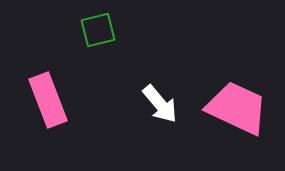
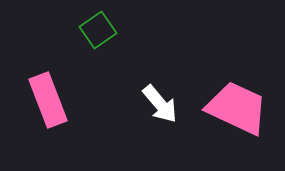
green square: rotated 21 degrees counterclockwise
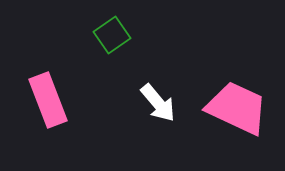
green square: moved 14 px right, 5 px down
white arrow: moved 2 px left, 1 px up
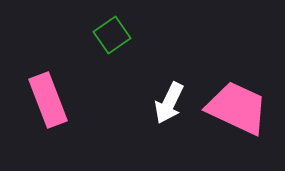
white arrow: moved 11 px right; rotated 66 degrees clockwise
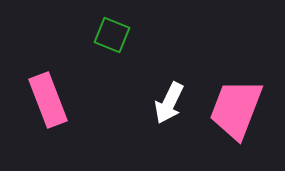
green square: rotated 33 degrees counterclockwise
pink trapezoid: moved 1 px left, 1 px down; rotated 94 degrees counterclockwise
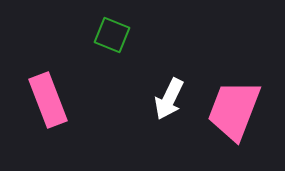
white arrow: moved 4 px up
pink trapezoid: moved 2 px left, 1 px down
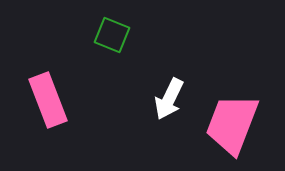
pink trapezoid: moved 2 px left, 14 px down
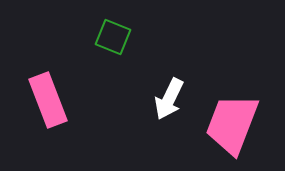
green square: moved 1 px right, 2 px down
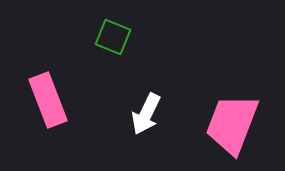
white arrow: moved 23 px left, 15 px down
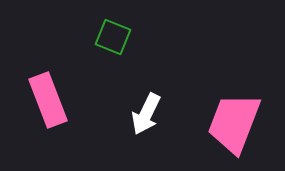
pink trapezoid: moved 2 px right, 1 px up
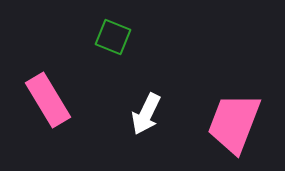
pink rectangle: rotated 10 degrees counterclockwise
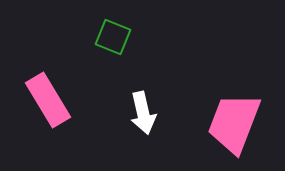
white arrow: moved 3 px left, 1 px up; rotated 39 degrees counterclockwise
